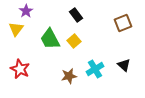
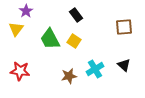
brown square: moved 1 px right, 4 px down; rotated 18 degrees clockwise
yellow square: rotated 16 degrees counterclockwise
red star: moved 2 px down; rotated 18 degrees counterclockwise
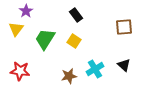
green trapezoid: moved 5 px left; rotated 60 degrees clockwise
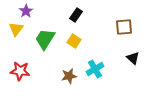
black rectangle: rotated 72 degrees clockwise
black triangle: moved 9 px right, 7 px up
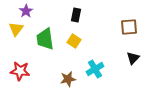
black rectangle: rotated 24 degrees counterclockwise
brown square: moved 5 px right
green trapezoid: rotated 40 degrees counterclockwise
black triangle: rotated 32 degrees clockwise
brown star: moved 1 px left, 3 px down
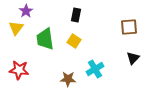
yellow triangle: moved 1 px up
red star: moved 1 px left, 1 px up
brown star: rotated 14 degrees clockwise
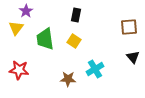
black triangle: moved 1 px up; rotated 24 degrees counterclockwise
